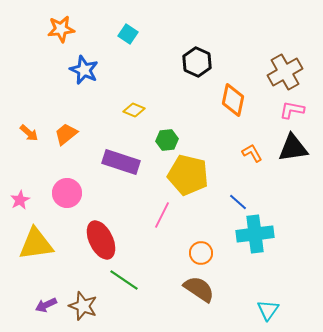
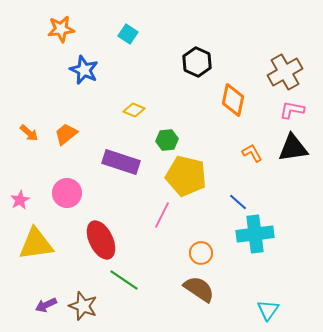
yellow pentagon: moved 2 px left, 1 px down
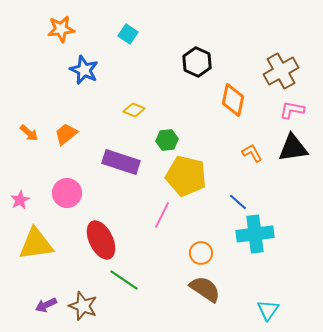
brown cross: moved 4 px left, 1 px up
brown semicircle: moved 6 px right
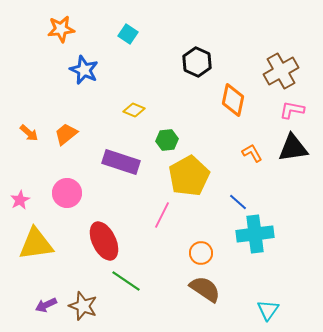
yellow pentagon: moved 3 px right; rotated 30 degrees clockwise
red ellipse: moved 3 px right, 1 px down
green line: moved 2 px right, 1 px down
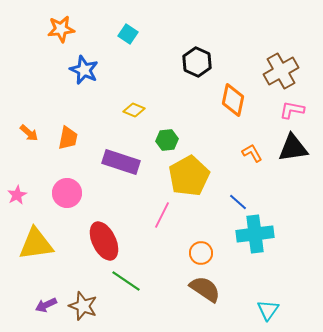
orange trapezoid: moved 2 px right, 4 px down; rotated 140 degrees clockwise
pink star: moved 3 px left, 5 px up
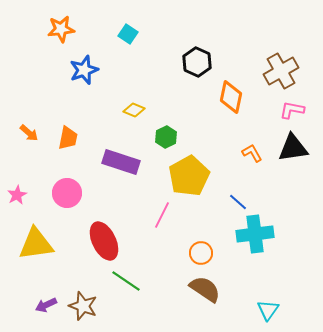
blue star: rotated 28 degrees clockwise
orange diamond: moved 2 px left, 3 px up
green hexagon: moved 1 px left, 3 px up; rotated 20 degrees counterclockwise
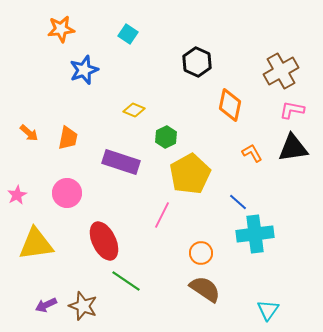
orange diamond: moved 1 px left, 8 px down
yellow pentagon: moved 1 px right, 2 px up
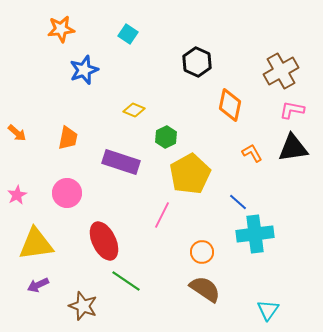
orange arrow: moved 12 px left
orange circle: moved 1 px right, 1 px up
purple arrow: moved 8 px left, 20 px up
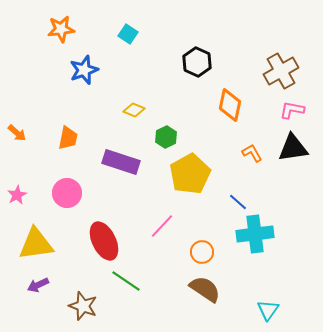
pink line: moved 11 px down; rotated 16 degrees clockwise
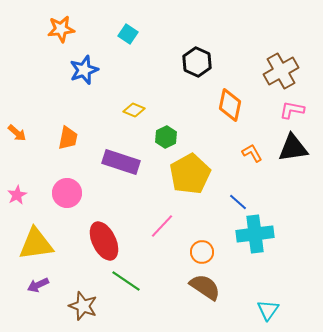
brown semicircle: moved 2 px up
